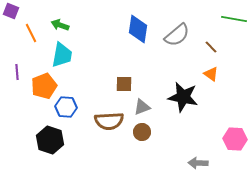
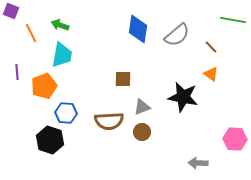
green line: moved 1 px left, 1 px down
brown square: moved 1 px left, 5 px up
blue hexagon: moved 6 px down
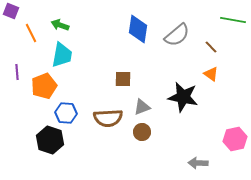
brown semicircle: moved 1 px left, 3 px up
pink hexagon: rotated 15 degrees counterclockwise
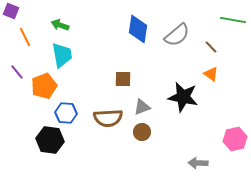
orange line: moved 6 px left, 4 px down
cyan trapezoid: rotated 20 degrees counterclockwise
purple line: rotated 35 degrees counterclockwise
black hexagon: rotated 12 degrees counterclockwise
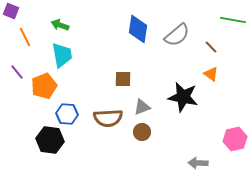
blue hexagon: moved 1 px right, 1 px down
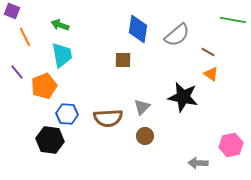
purple square: moved 1 px right
brown line: moved 3 px left, 5 px down; rotated 16 degrees counterclockwise
brown square: moved 19 px up
gray triangle: rotated 24 degrees counterclockwise
brown circle: moved 3 px right, 4 px down
pink hexagon: moved 4 px left, 6 px down
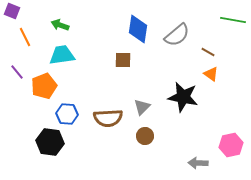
cyan trapezoid: rotated 88 degrees counterclockwise
black hexagon: moved 2 px down
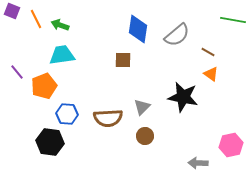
orange line: moved 11 px right, 18 px up
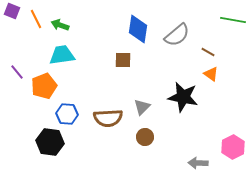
brown circle: moved 1 px down
pink hexagon: moved 2 px right, 2 px down; rotated 15 degrees counterclockwise
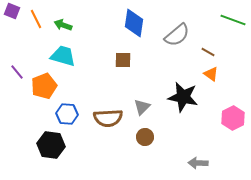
green line: rotated 10 degrees clockwise
green arrow: moved 3 px right
blue diamond: moved 4 px left, 6 px up
cyan trapezoid: moved 1 px right, 1 px down; rotated 24 degrees clockwise
black hexagon: moved 1 px right, 3 px down
pink hexagon: moved 29 px up
